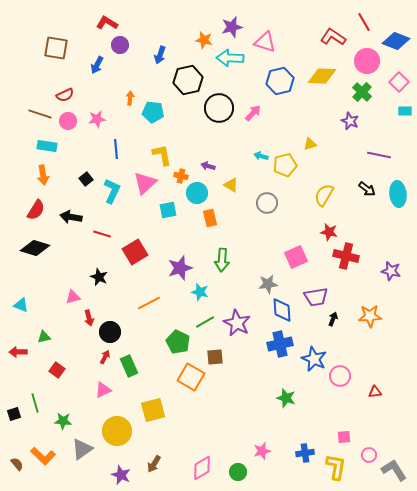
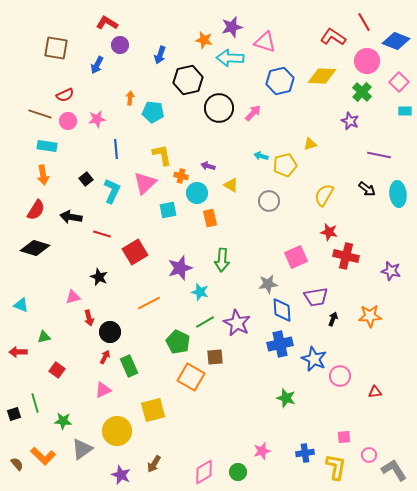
gray circle at (267, 203): moved 2 px right, 2 px up
pink diamond at (202, 468): moved 2 px right, 4 px down
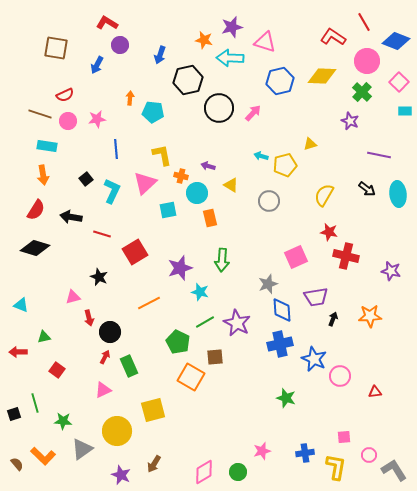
gray star at (268, 284): rotated 12 degrees counterclockwise
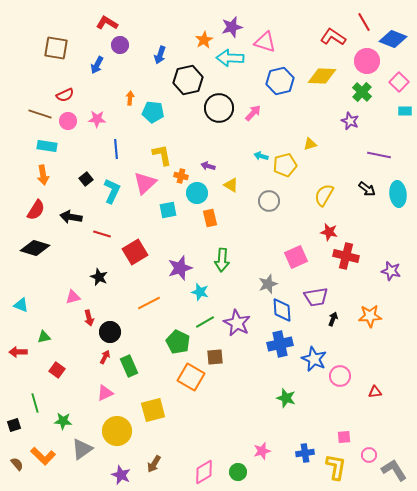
orange star at (204, 40): rotated 30 degrees clockwise
blue diamond at (396, 41): moved 3 px left, 2 px up
pink star at (97, 119): rotated 12 degrees clockwise
pink triangle at (103, 390): moved 2 px right, 3 px down
black square at (14, 414): moved 11 px down
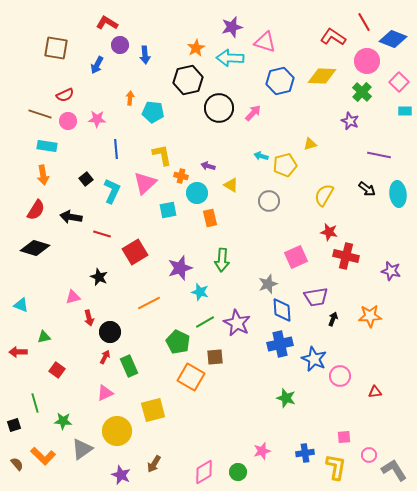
orange star at (204, 40): moved 8 px left, 8 px down
blue arrow at (160, 55): moved 15 px left; rotated 24 degrees counterclockwise
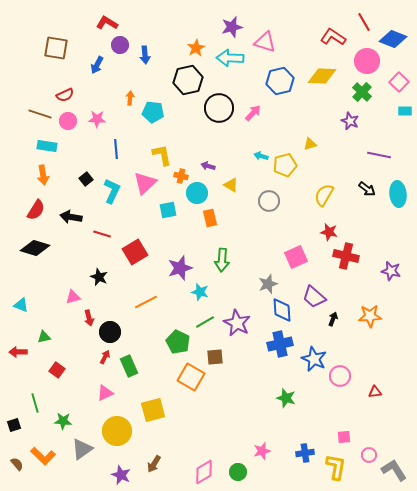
purple trapezoid at (316, 297): moved 2 px left; rotated 50 degrees clockwise
orange line at (149, 303): moved 3 px left, 1 px up
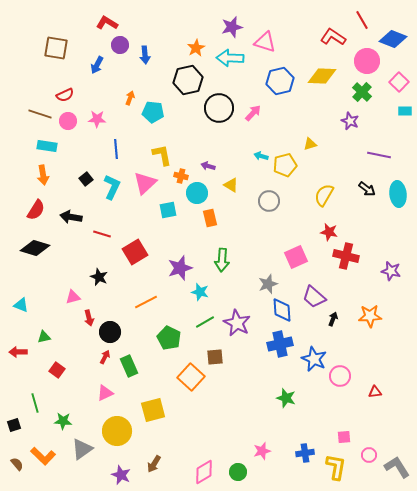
red line at (364, 22): moved 2 px left, 2 px up
orange arrow at (130, 98): rotated 16 degrees clockwise
cyan L-shape at (112, 191): moved 4 px up
green pentagon at (178, 342): moved 9 px left, 4 px up
orange square at (191, 377): rotated 12 degrees clockwise
gray L-shape at (394, 470): moved 3 px right, 3 px up
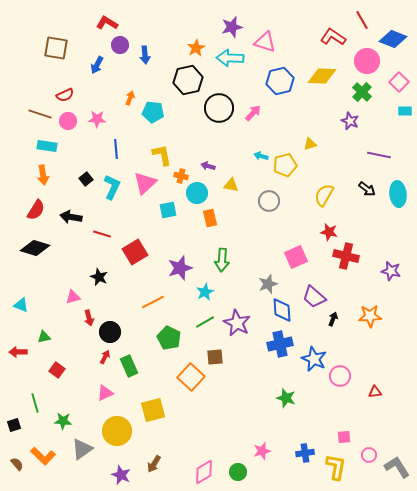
yellow triangle at (231, 185): rotated 21 degrees counterclockwise
cyan star at (200, 292): moved 5 px right; rotated 30 degrees clockwise
orange line at (146, 302): moved 7 px right
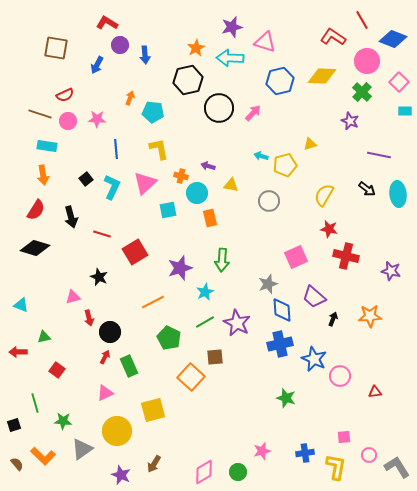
yellow L-shape at (162, 155): moved 3 px left, 6 px up
black arrow at (71, 217): rotated 115 degrees counterclockwise
red star at (329, 232): moved 3 px up
